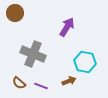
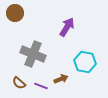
brown arrow: moved 8 px left, 2 px up
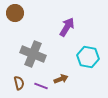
cyan hexagon: moved 3 px right, 5 px up
brown semicircle: rotated 144 degrees counterclockwise
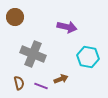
brown circle: moved 4 px down
purple arrow: rotated 72 degrees clockwise
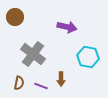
gray cross: rotated 15 degrees clockwise
brown arrow: rotated 112 degrees clockwise
brown semicircle: rotated 24 degrees clockwise
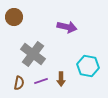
brown circle: moved 1 px left
cyan hexagon: moved 9 px down
purple line: moved 5 px up; rotated 40 degrees counterclockwise
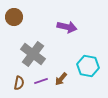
brown arrow: rotated 40 degrees clockwise
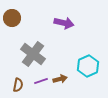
brown circle: moved 2 px left, 1 px down
purple arrow: moved 3 px left, 4 px up
cyan hexagon: rotated 25 degrees clockwise
brown arrow: moved 1 px left; rotated 144 degrees counterclockwise
brown semicircle: moved 1 px left, 2 px down
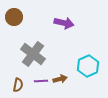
brown circle: moved 2 px right, 1 px up
purple line: rotated 16 degrees clockwise
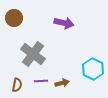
brown circle: moved 1 px down
cyan hexagon: moved 5 px right, 3 px down; rotated 10 degrees counterclockwise
brown arrow: moved 2 px right, 4 px down
brown semicircle: moved 1 px left
